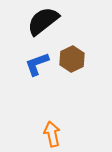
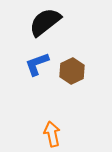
black semicircle: moved 2 px right, 1 px down
brown hexagon: moved 12 px down
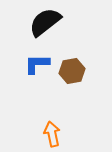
blue L-shape: rotated 20 degrees clockwise
brown hexagon: rotated 15 degrees clockwise
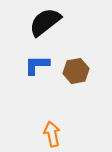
blue L-shape: moved 1 px down
brown hexagon: moved 4 px right
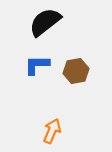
orange arrow: moved 3 px up; rotated 35 degrees clockwise
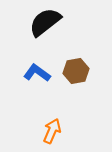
blue L-shape: moved 8 px down; rotated 36 degrees clockwise
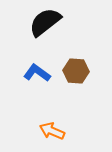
brown hexagon: rotated 15 degrees clockwise
orange arrow: rotated 90 degrees counterclockwise
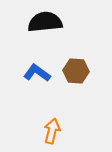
black semicircle: rotated 32 degrees clockwise
orange arrow: rotated 80 degrees clockwise
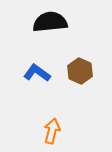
black semicircle: moved 5 px right
brown hexagon: moved 4 px right; rotated 20 degrees clockwise
